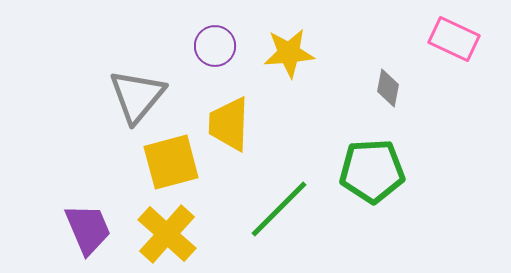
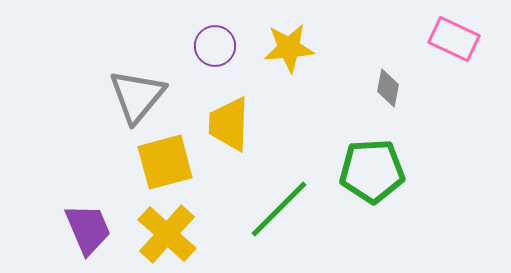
yellow star: moved 5 px up
yellow square: moved 6 px left
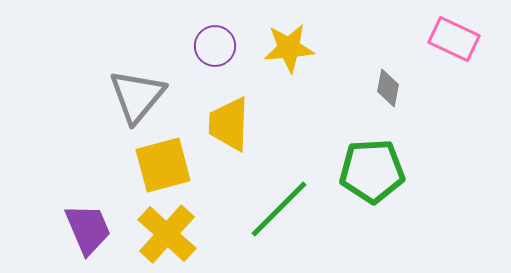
yellow square: moved 2 px left, 3 px down
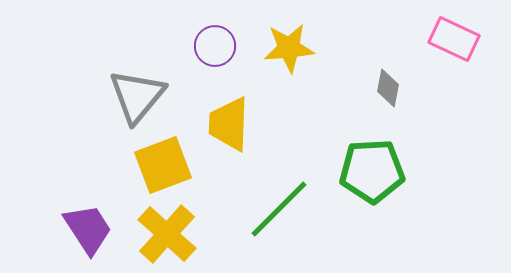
yellow square: rotated 6 degrees counterclockwise
purple trapezoid: rotated 10 degrees counterclockwise
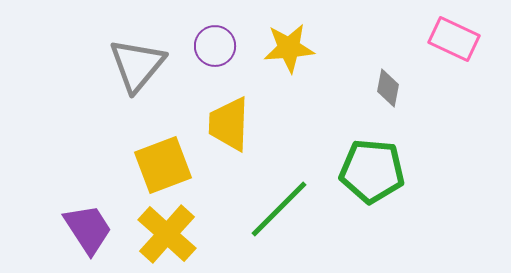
gray triangle: moved 31 px up
green pentagon: rotated 8 degrees clockwise
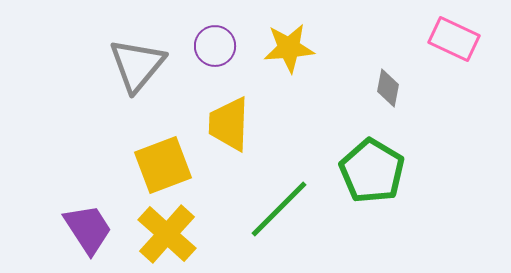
green pentagon: rotated 26 degrees clockwise
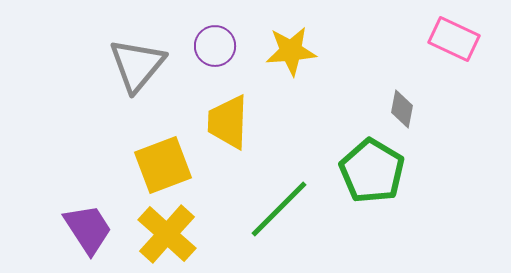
yellow star: moved 2 px right, 3 px down
gray diamond: moved 14 px right, 21 px down
yellow trapezoid: moved 1 px left, 2 px up
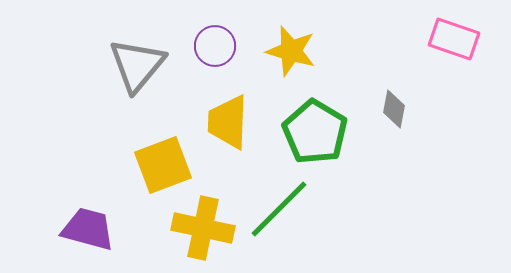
pink rectangle: rotated 6 degrees counterclockwise
yellow star: rotated 21 degrees clockwise
gray diamond: moved 8 px left
green pentagon: moved 57 px left, 39 px up
purple trapezoid: rotated 42 degrees counterclockwise
yellow cross: moved 36 px right, 6 px up; rotated 30 degrees counterclockwise
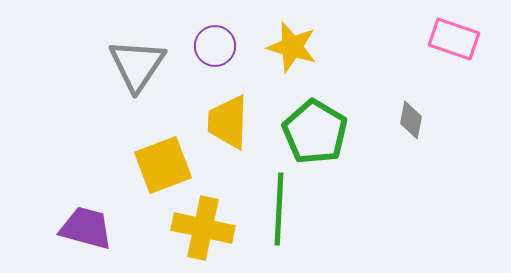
yellow star: moved 1 px right, 4 px up
gray triangle: rotated 6 degrees counterclockwise
gray diamond: moved 17 px right, 11 px down
green line: rotated 42 degrees counterclockwise
purple trapezoid: moved 2 px left, 1 px up
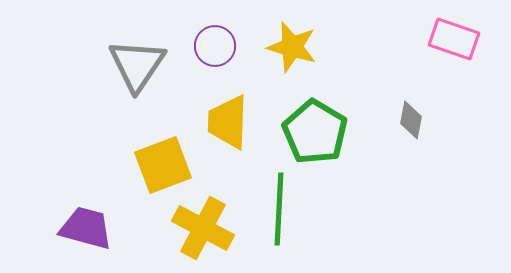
yellow cross: rotated 16 degrees clockwise
